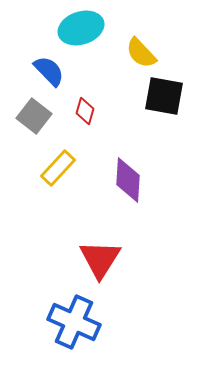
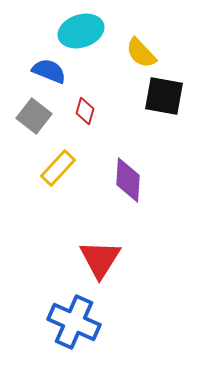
cyan ellipse: moved 3 px down
blue semicircle: rotated 24 degrees counterclockwise
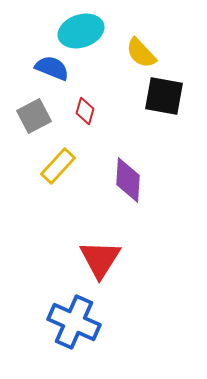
blue semicircle: moved 3 px right, 3 px up
gray square: rotated 24 degrees clockwise
yellow rectangle: moved 2 px up
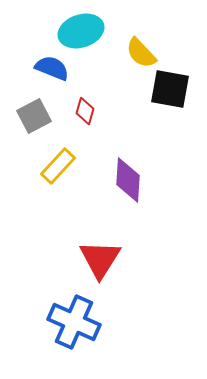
black square: moved 6 px right, 7 px up
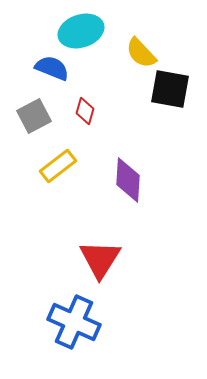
yellow rectangle: rotated 9 degrees clockwise
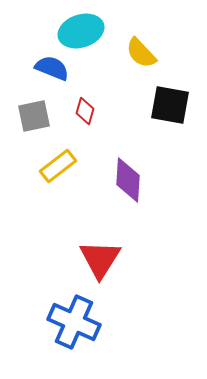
black square: moved 16 px down
gray square: rotated 16 degrees clockwise
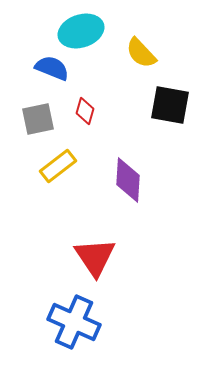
gray square: moved 4 px right, 3 px down
red triangle: moved 5 px left, 2 px up; rotated 6 degrees counterclockwise
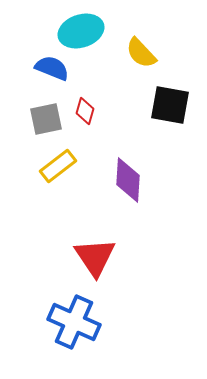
gray square: moved 8 px right
